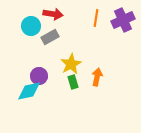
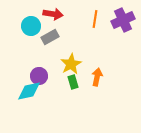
orange line: moved 1 px left, 1 px down
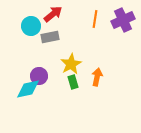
red arrow: rotated 48 degrees counterclockwise
gray rectangle: rotated 18 degrees clockwise
cyan diamond: moved 1 px left, 2 px up
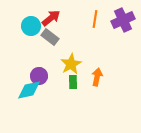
red arrow: moved 2 px left, 4 px down
gray rectangle: rotated 48 degrees clockwise
green rectangle: rotated 16 degrees clockwise
cyan diamond: moved 1 px right, 1 px down
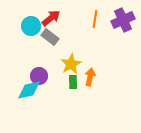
orange arrow: moved 7 px left
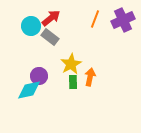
orange line: rotated 12 degrees clockwise
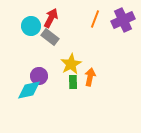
red arrow: rotated 24 degrees counterclockwise
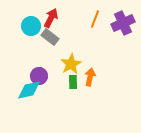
purple cross: moved 3 px down
